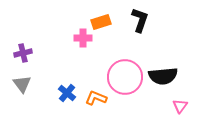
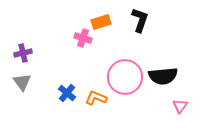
pink cross: rotated 18 degrees clockwise
gray triangle: moved 2 px up
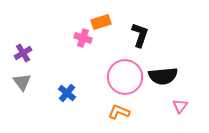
black L-shape: moved 15 px down
purple cross: rotated 18 degrees counterclockwise
orange L-shape: moved 23 px right, 14 px down
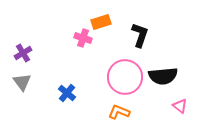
pink triangle: rotated 28 degrees counterclockwise
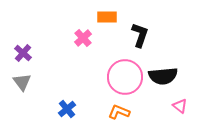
orange rectangle: moved 6 px right, 5 px up; rotated 18 degrees clockwise
pink cross: rotated 30 degrees clockwise
purple cross: rotated 18 degrees counterclockwise
blue cross: moved 16 px down; rotated 12 degrees clockwise
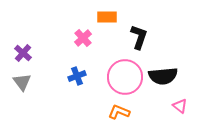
black L-shape: moved 1 px left, 2 px down
blue cross: moved 10 px right, 33 px up; rotated 18 degrees clockwise
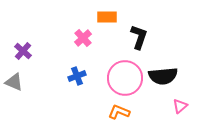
purple cross: moved 2 px up
pink circle: moved 1 px down
gray triangle: moved 8 px left; rotated 30 degrees counterclockwise
pink triangle: rotated 42 degrees clockwise
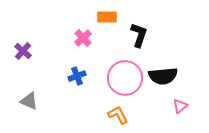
black L-shape: moved 2 px up
gray triangle: moved 15 px right, 19 px down
orange L-shape: moved 1 px left, 3 px down; rotated 40 degrees clockwise
